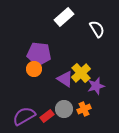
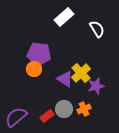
purple semicircle: moved 8 px left, 1 px down; rotated 10 degrees counterclockwise
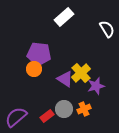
white semicircle: moved 10 px right
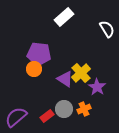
purple star: moved 1 px right, 1 px down; rotated 24 degrees counterclockwise
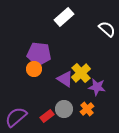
white semicircle: rotated 18 degrees counterclockwise
purple star: rotated 24 degrees counterclockwise
orange cross: moved 3 px right; rotated 16 degrees counterclockwise
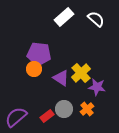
white semicircle: moved 11 px left, 10 px up
purple triangle: moved 4 px left, 1 px up
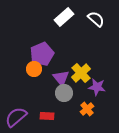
purple pentagon: moved 3 px right; rotated 30 degrees counterclockwise
purple triangle: rotated 18 degrees clockwise
gray circle: moved 16 px up
red rectangle: rotated 40 degrees clockwise
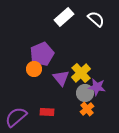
gray circle: moved 21 px right
red rectangle: moved 4 px up
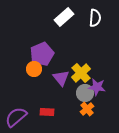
white semicircle: moved 1 px left, 1 px up; rotated 54 degrees clockwise
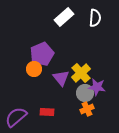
orange cross: rotated 16 degrees clockwise
